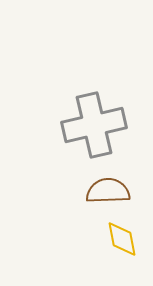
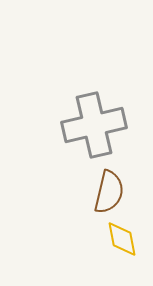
brown semicircle: moved 1 px right, 1 px down; rotated 105 degrees clockwise
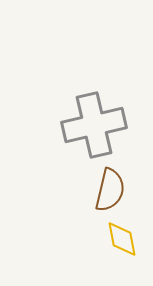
brown semicircle: moved 1 px right, 2 px up
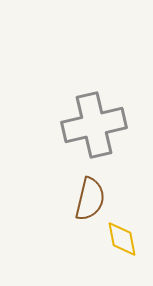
brown semicircle: moved 20 px left, 9 px down
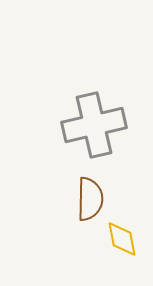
brown semicircle: rotated 12 degrees counterclockwise
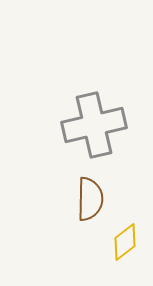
yellow diamond: moved 3 px right, 3 px down; rotated 63 degrees clockwise
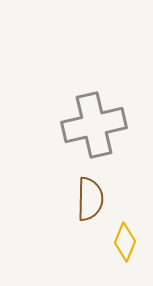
yellow diamond: rotated 30 degrees counterclockwise
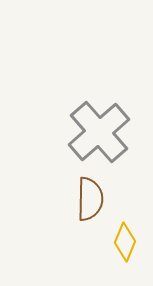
gray cross: moved 5 px right, 7 px down; rotated 28 degrees counterclockwise
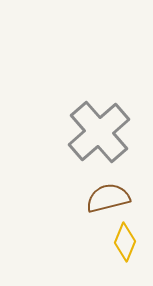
brown semicircle: moved 18 px right, 1 px up; rotated 105 degrees counterclockwise
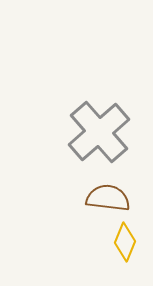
brown semicircle: rotated 21 degrees clockwise
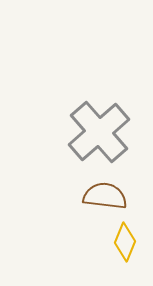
brown semicircle: moved 3 px left, 2 px up
